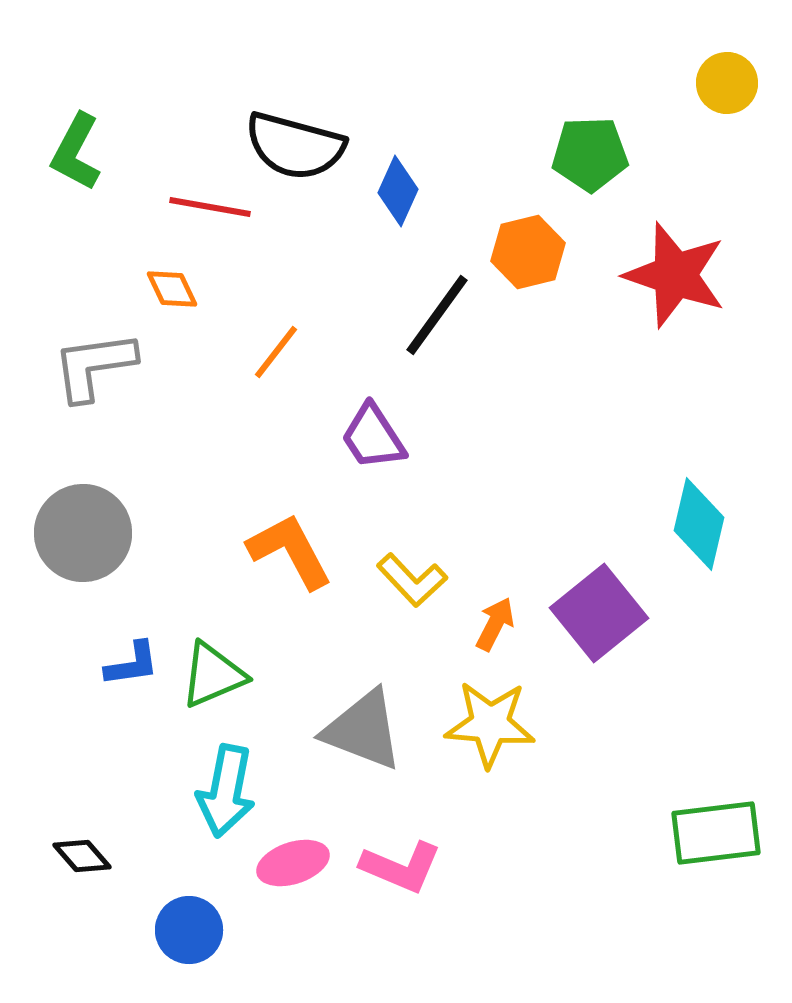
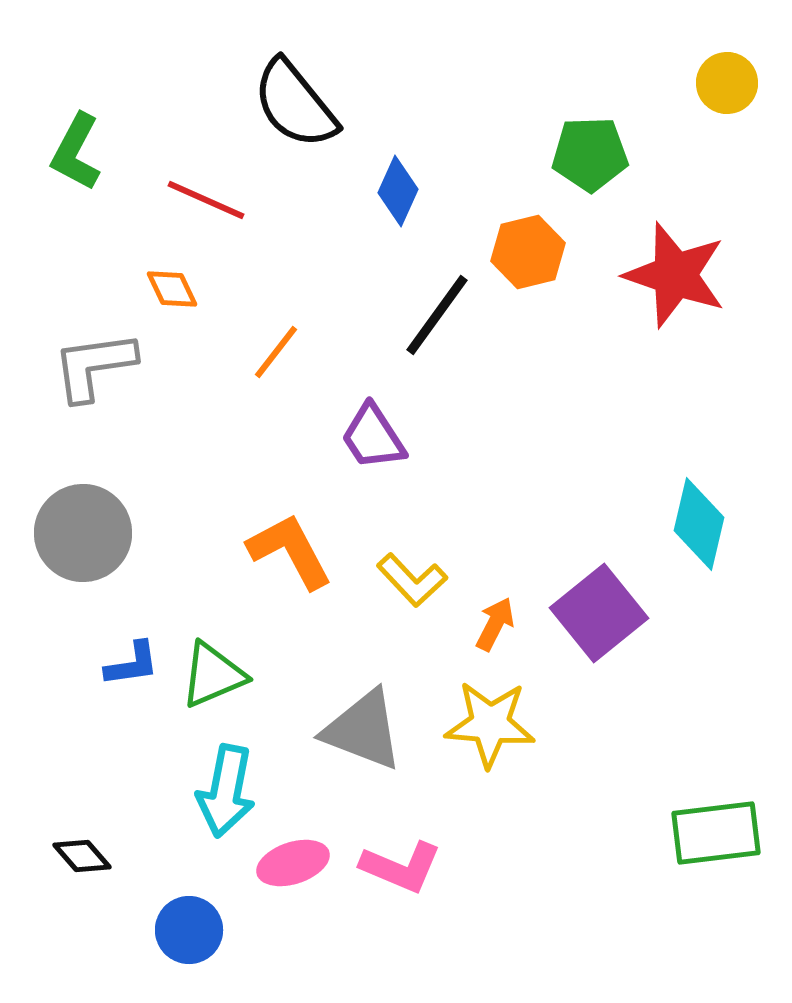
black semicircle: moved 42 px up; rotated 36 degrees clockwise
red line: moved 4 px left, 7 px up; rotated 14 degrees clockwise
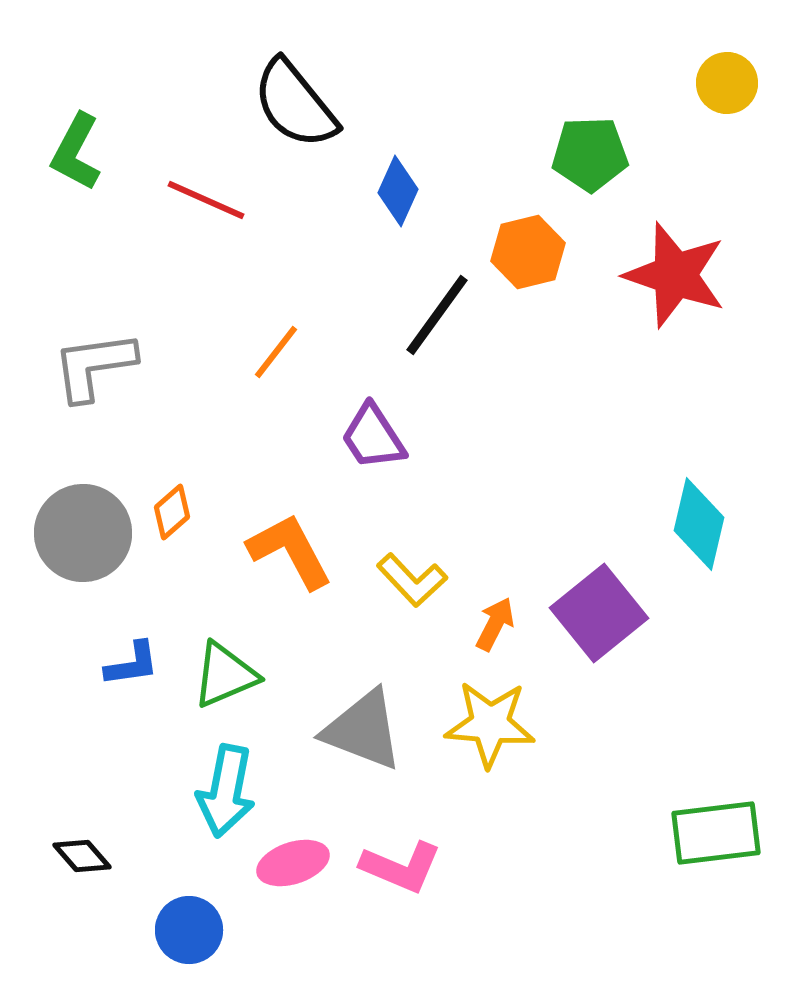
orange diamond: moved 223 px down; rotated 74 degrees clockwise
green triangle: moved 12 px right
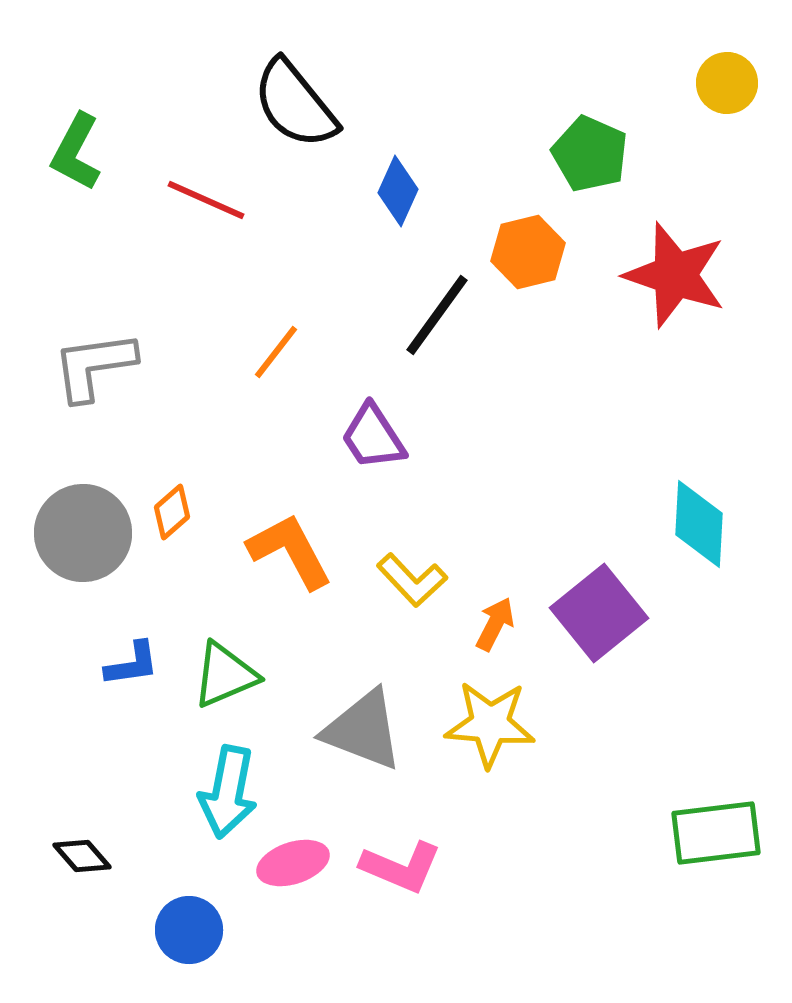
green pentagon: rotated 26 degrees clockwise
cyan diamond: rotated 10 degrees counterclockwise
cyan arrow: moved 2 px right, 1 px down
